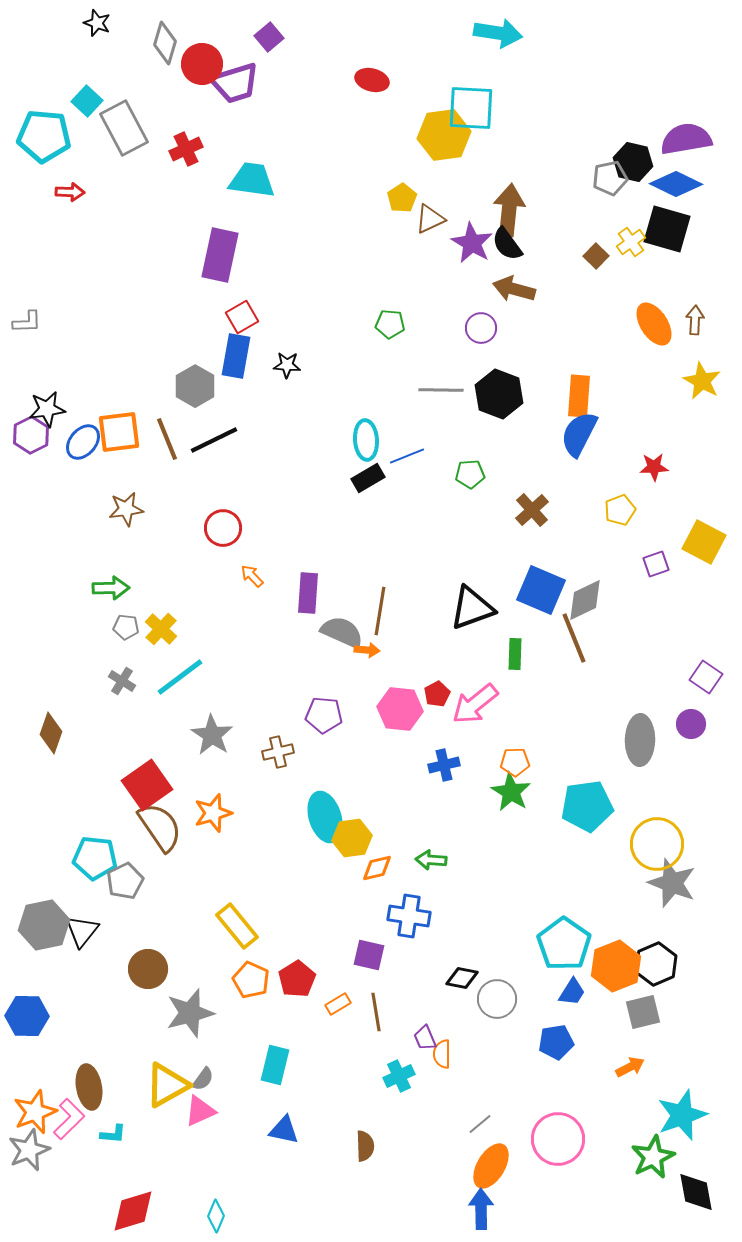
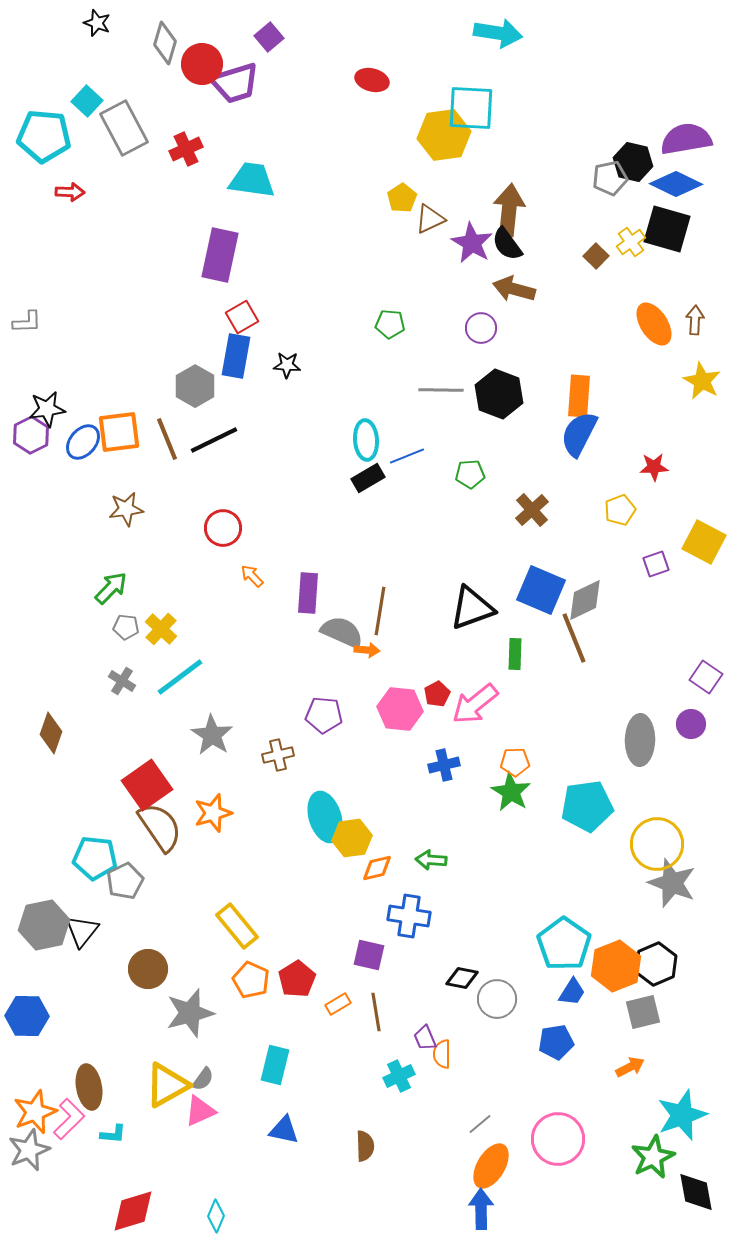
green arrow at (111, 588): rotated 45 degrees counterclockwise
brown cross at (278, 752): moved 3 px down
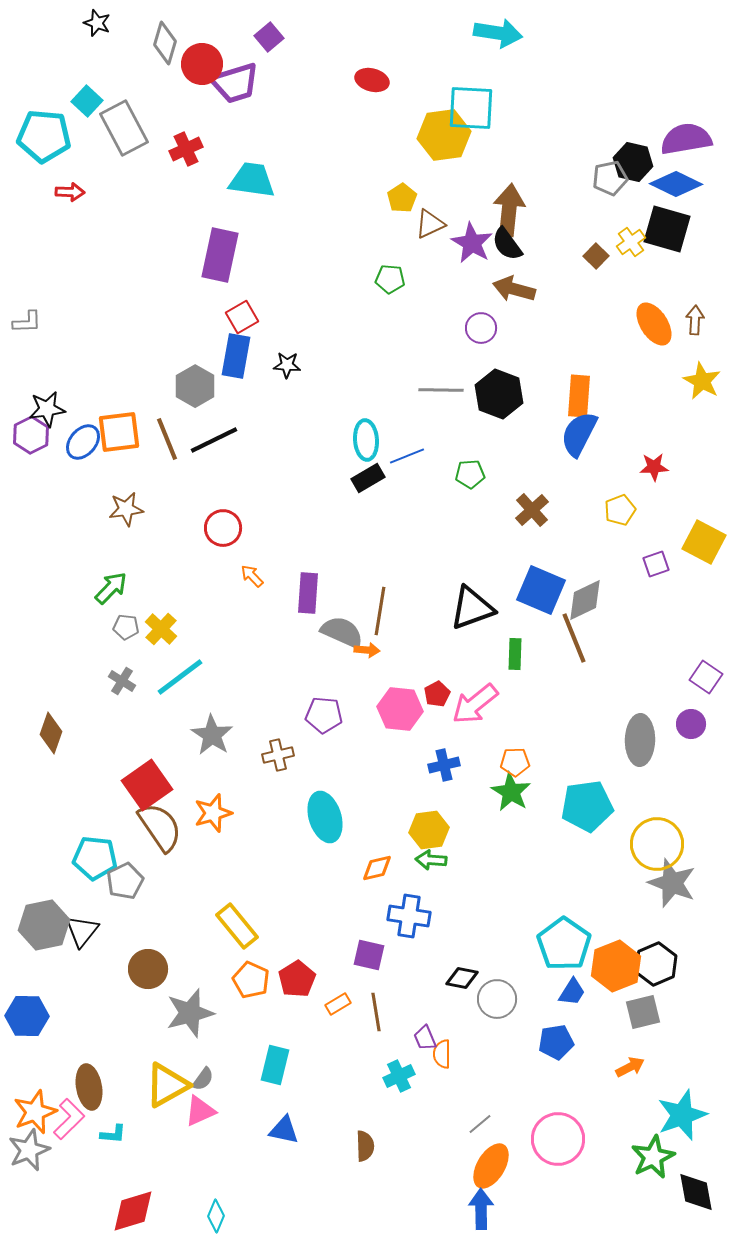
brown triangle at (430, 219): moved 5 px down
green pentagon at (390, 324): moved 45 px up
yellow hexagon at (352, 838): moved 77 px right, 8 px up
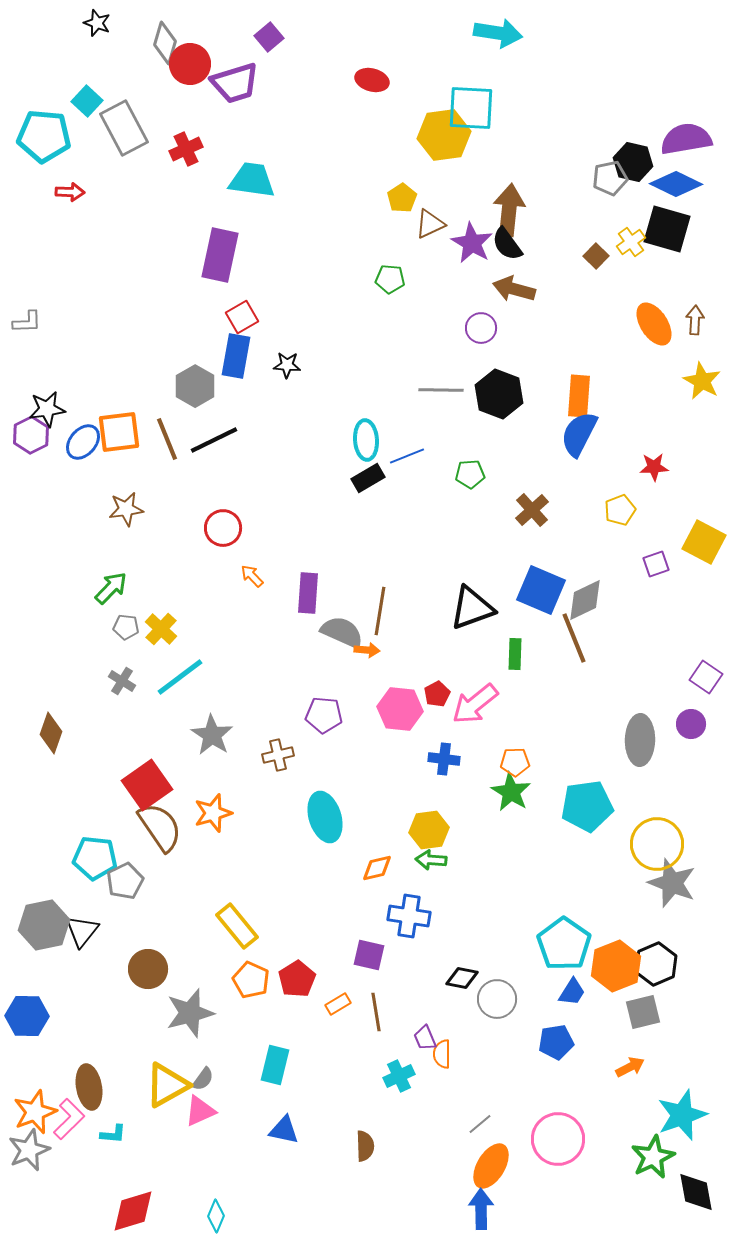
red circle at (202, 64): moved 12 px left
blue cross at (444, 765): moved 6 px up; rotated 20 degrees clockwise
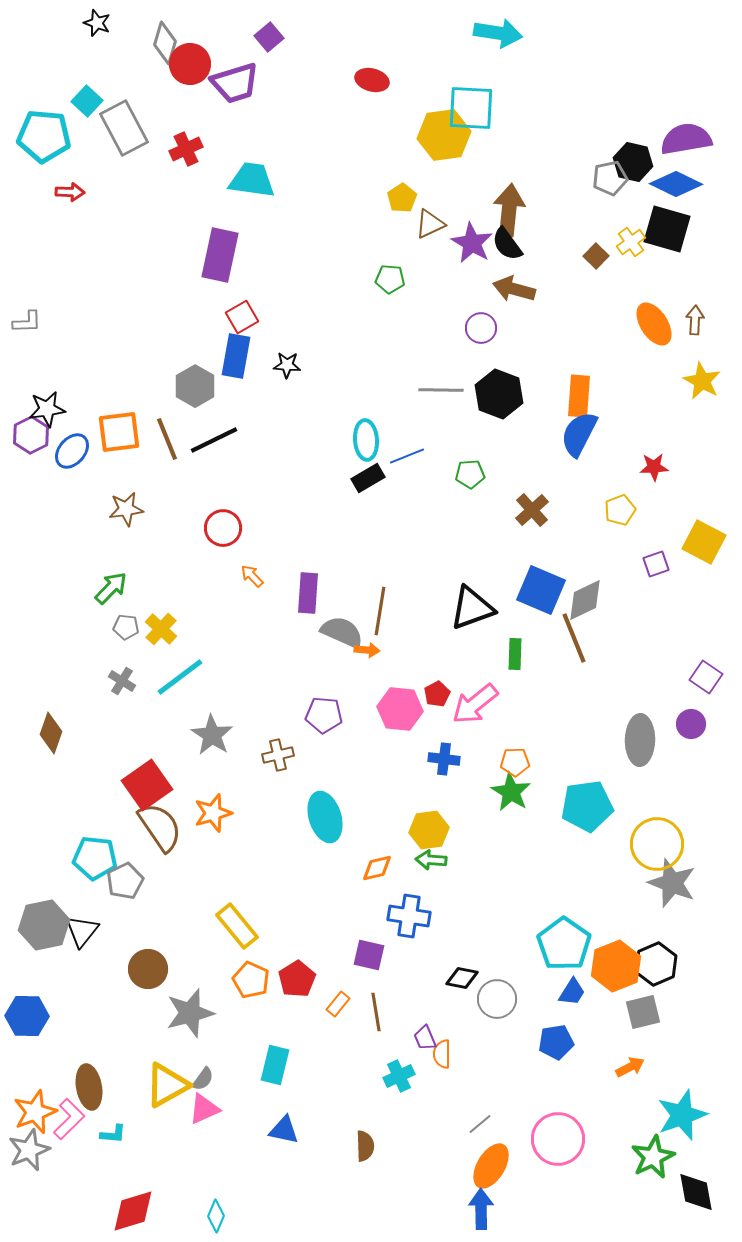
blue ellipse at (83, 442): moved 11 px left, 9 px down
orange rectangle at (338, 1004): rotated 20 degrees counterclockwise
pink triangle at (200, 1111): moved 4 px right, 2 px up
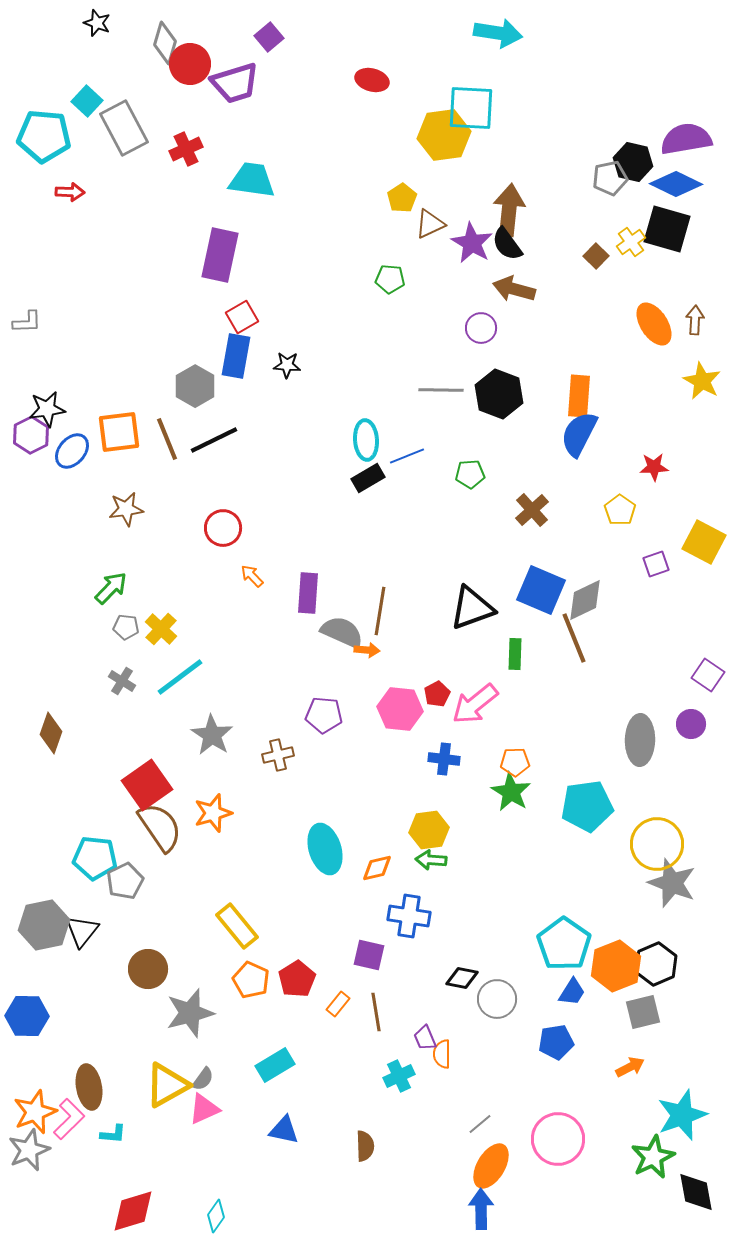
yellow pentagon at (620, 510): rotated 16 degrees counterclockwise
purple square at (706, 677): moved 2 px right, 2 px up
cyan ellipse at (325, 817): moved 32 px down
cyan rectangle at (275, 1065): rotated 45 degrees clockwise
cyan diamond at (216, 1216): rotated 12 degrees clockwise
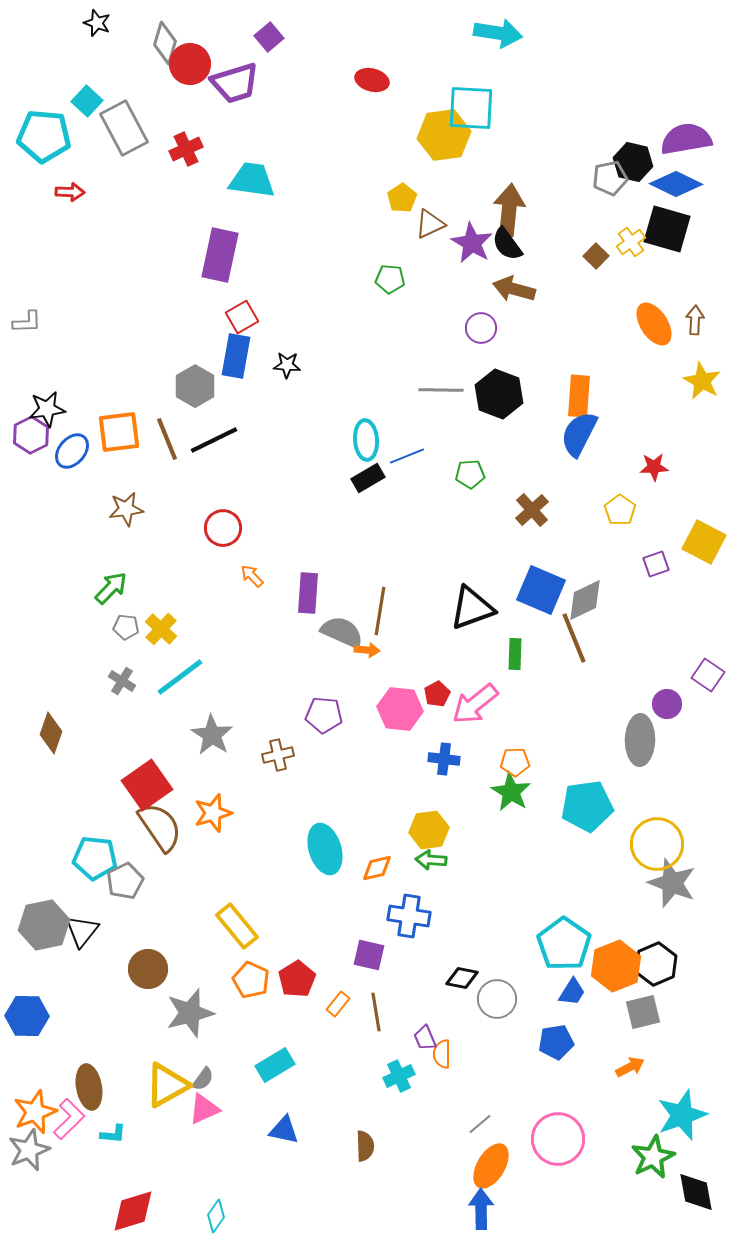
purple circle at (691, 724): moved 24 px left, 20 px up
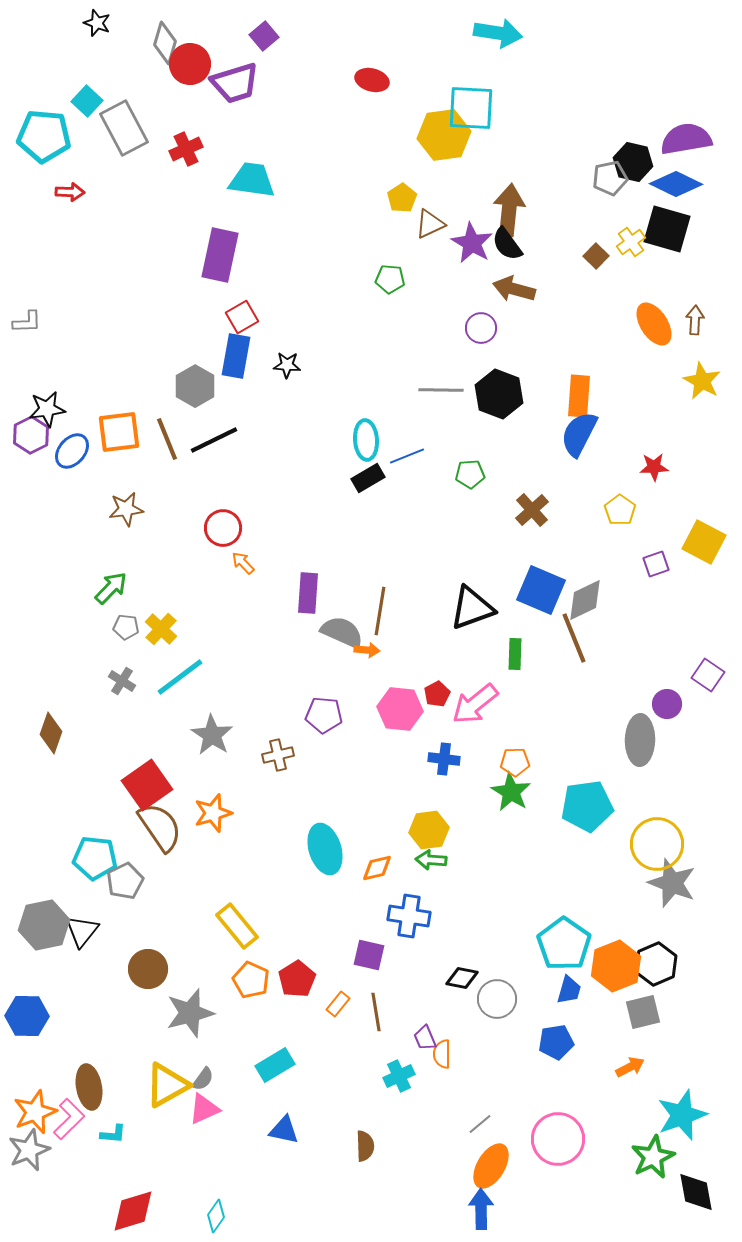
purple square at (269, 37): moved 5 px left, 1 px up
orange arrow at (252, 576): moved 9 px left, 13 px up
blue trapezoid at (572, 992): moved 3 px left, 2 px up; rotated 16 degrees counterclockwise
